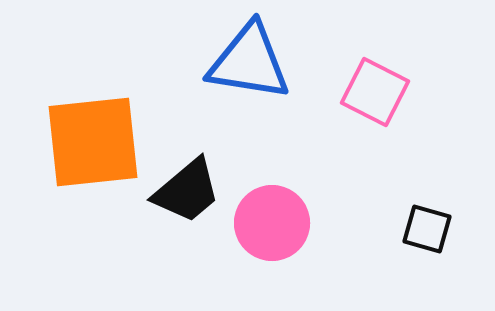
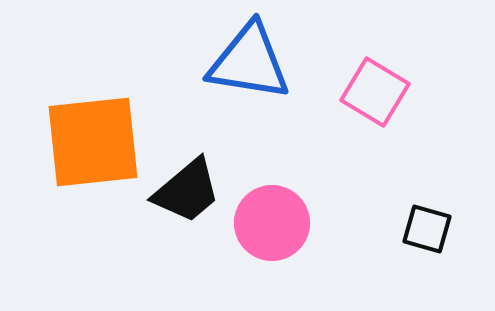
pink square: rotated 4 degrees clockwise
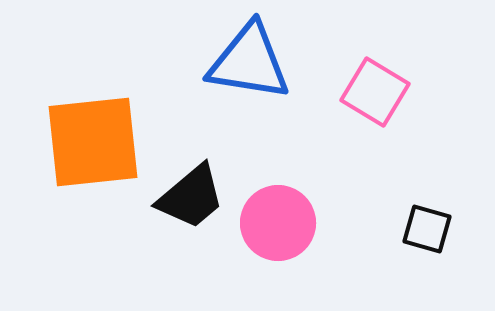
black trapezoid: moved 4 px right, 6 px down
pink circle: moved 6 px right
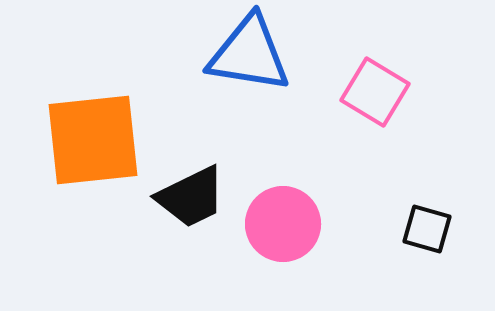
blue triangle: moved 8 px up
orange square: moved 2 px up
black trapezoid: rotated 14 degrees clockwise
pink circle: moved 5 px right, 1 px down
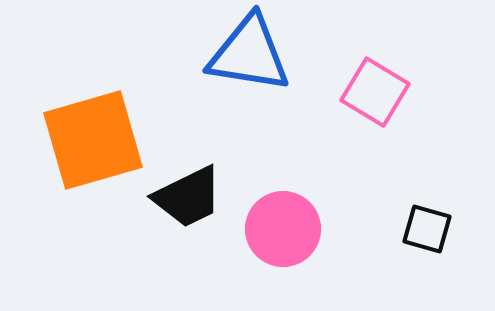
orange square: rotated 10 degrees counterclockwise
black trapezoid: moved 3 px left
pink circle: moved 5 px down
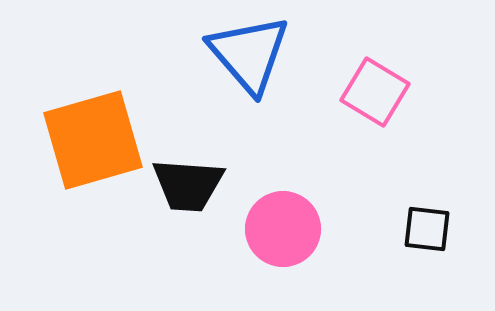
blue triangle: rotated 40 degrees clockwise
black trapezoid: moved 12 px up; rotated 30 degrees clockwise
black square: rotated 9 degrees counterclockwise
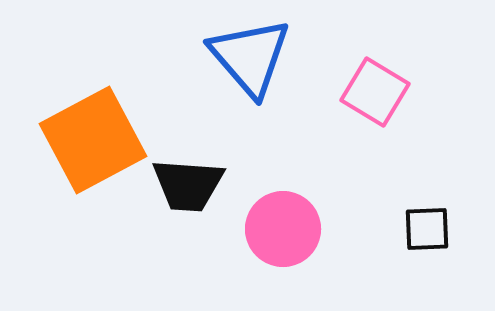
blue triangle: moved 1 px right, 3 px down
orange square: rotated 12 degrees counterclockwise
black square: rotated 9 degrees counterclockwise
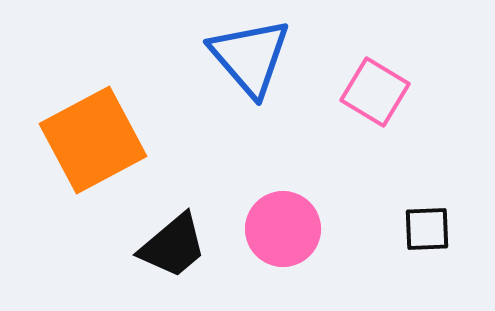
black trapezoid: moved 15 px left, 61 px down; rotated 44 degrees counterclockwise
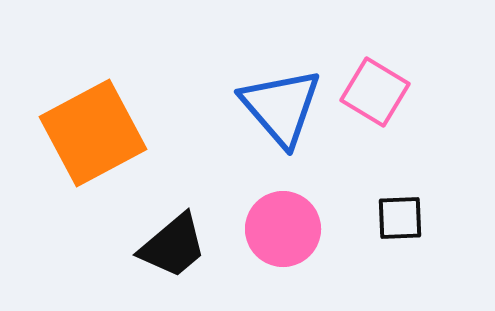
blue triangle: moved 31 px right, 50 px down
orange square: moved 7 px up
black square: moved 27 px left, 11 px up
